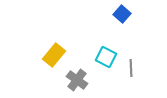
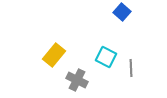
blue square: moved 2 px up
gray cross: rotated 10 degrees counterclockwise
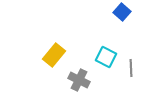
gray cross: moved 2 px right
